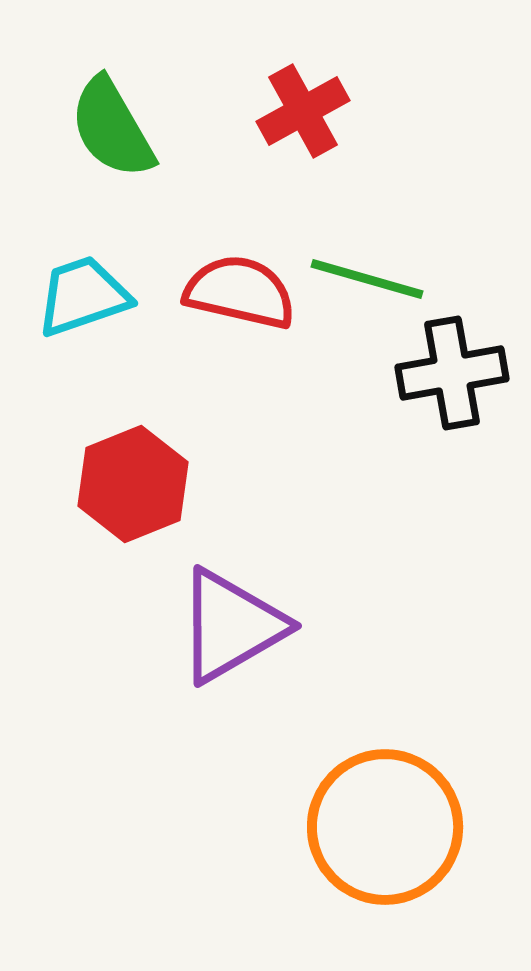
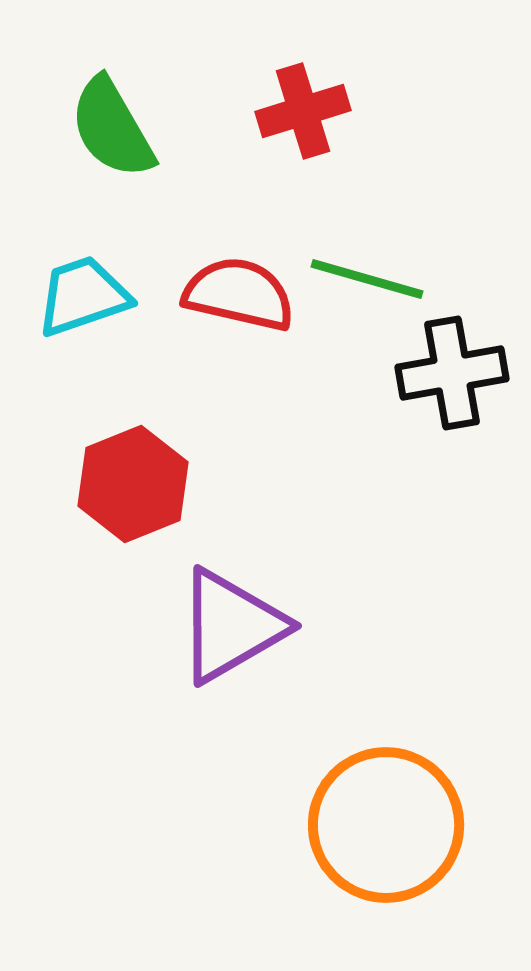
red cross: rotated 12 degrees clockwise
red semicircle: moved 1 px left, 2 px down
orange circle: moved 1 px right, 2 px up
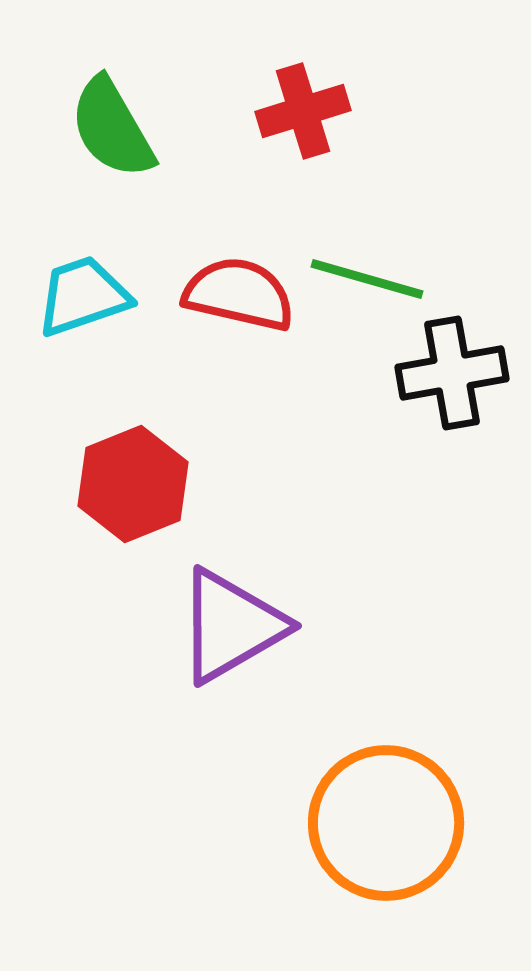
orange circle: moved 2 px up
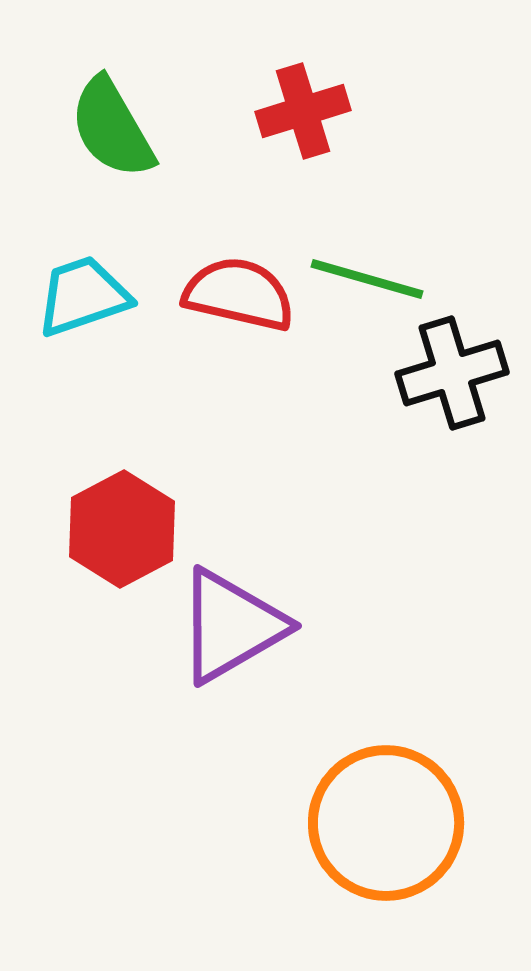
black cross: rotated 7 degrees counterclockwise
red hexagon: moved 11 px left, 45 px down; rotated 6 degrees counterclockwise
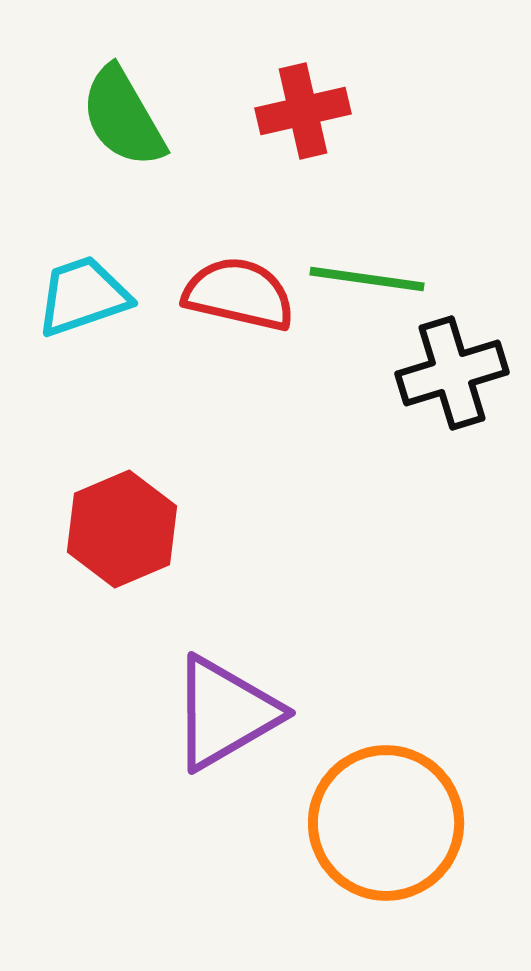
red cross: rotated 4 degrees clockwise
green semicircle: moved 11 px right, 11 px up
green line: rotated 8 degrees counterclockwise
red hexagon: rotated 5 degrees clockwise
purple triangle: moved 6 px left, 87 px down
